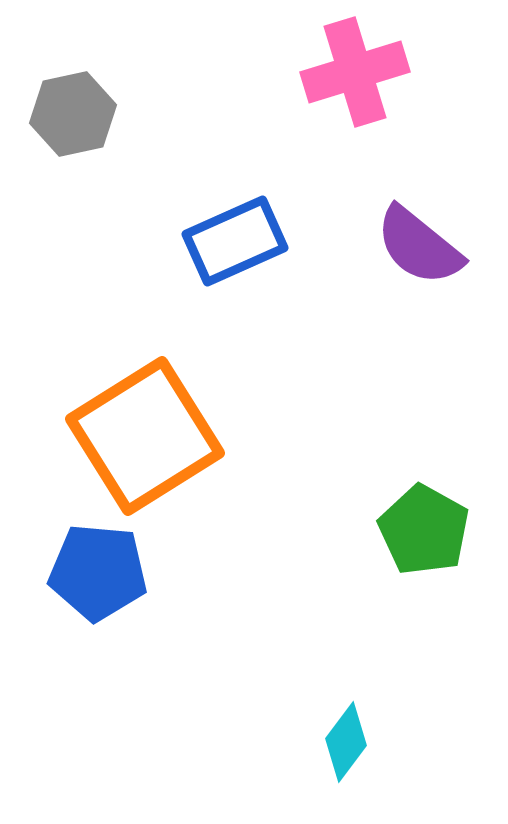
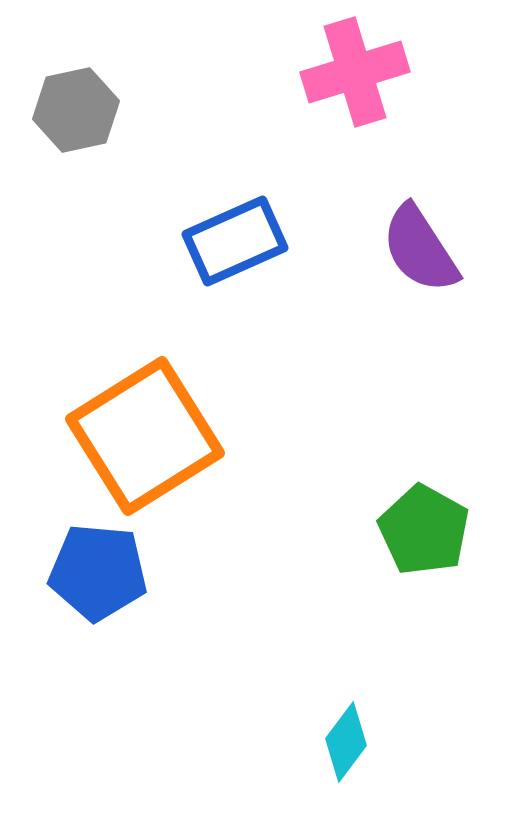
gray hexagon: moved 3 px right, 4 px up
purple semicircle: moved 1 px right, 3 px down; rotated 18 degrees clockwise
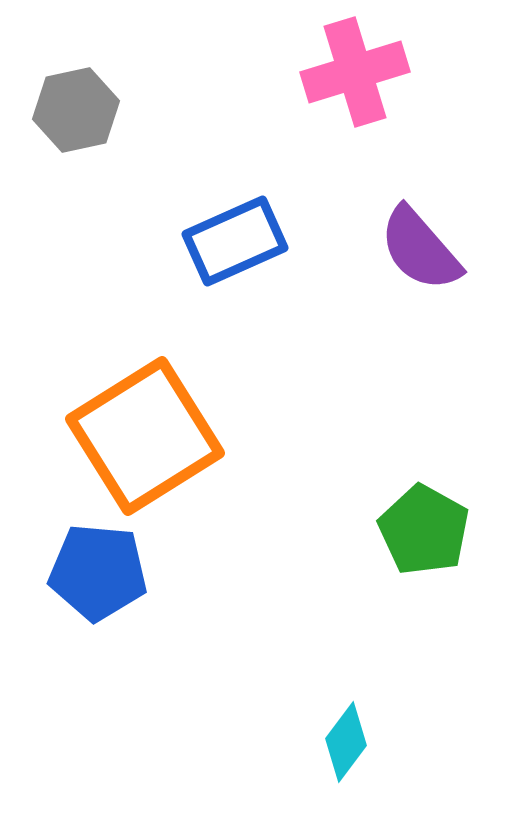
purple semicircle: rotated 8 degrees counterclockwise
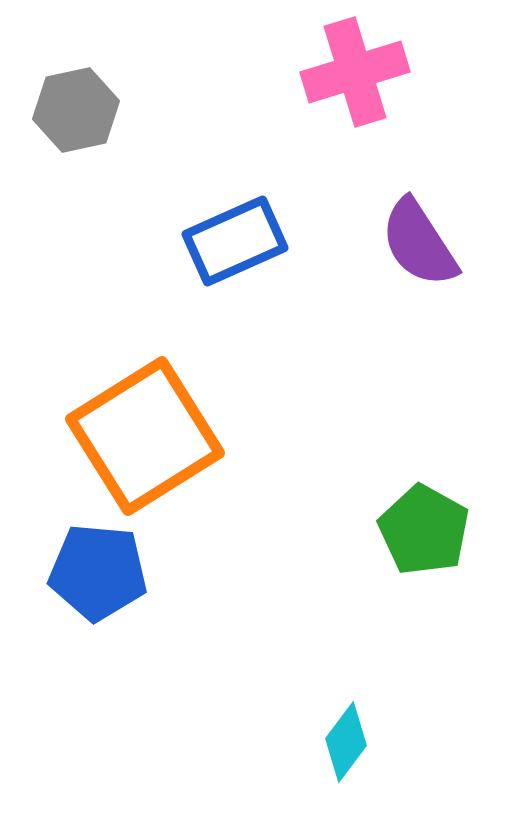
purple semicircle: moved 1 px left, 6 px up; rotated 8 degrees clockwise
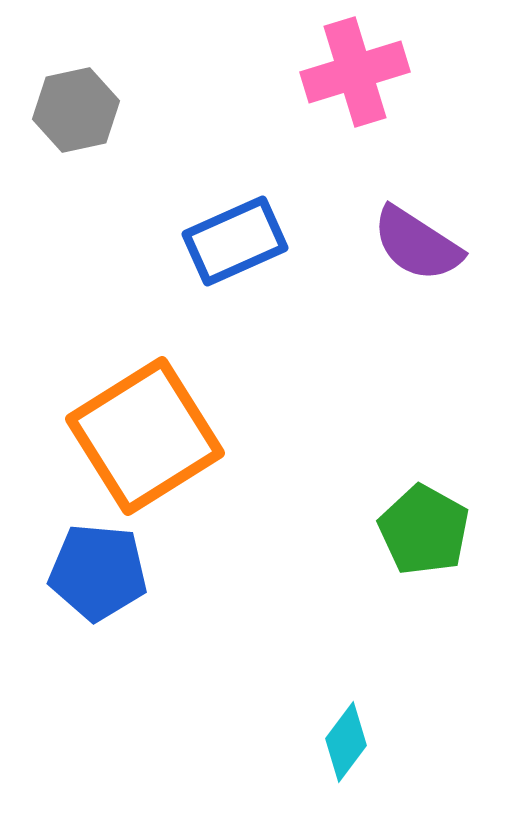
purple semicircle: moved 2 px left, 1 px down; rotated 24 degrees counterclockwise
